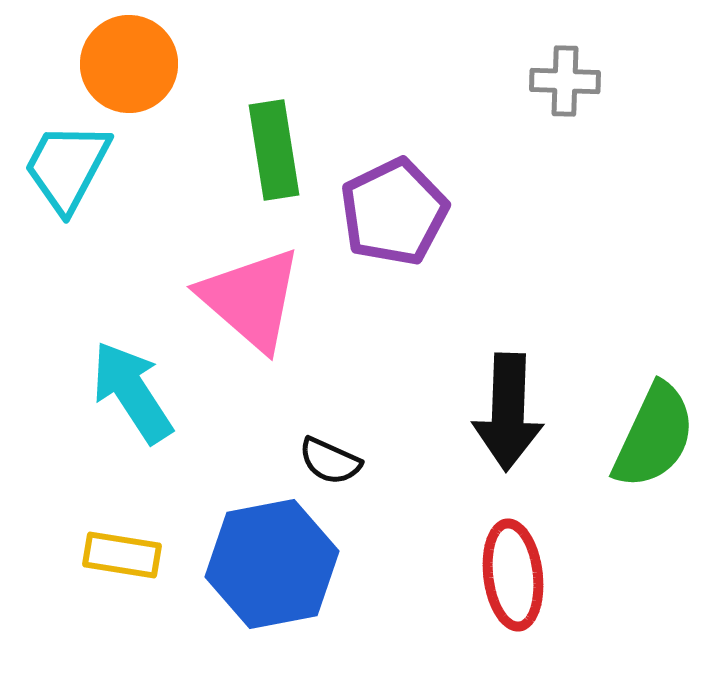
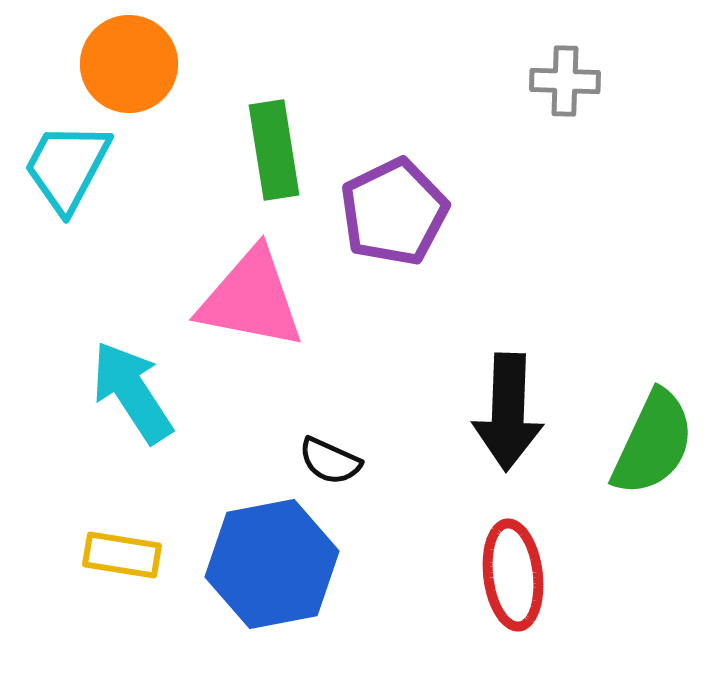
pink triangle: rotated 30 degrees counterclockwise
green semicircle: moved 1 px left, 7 px down
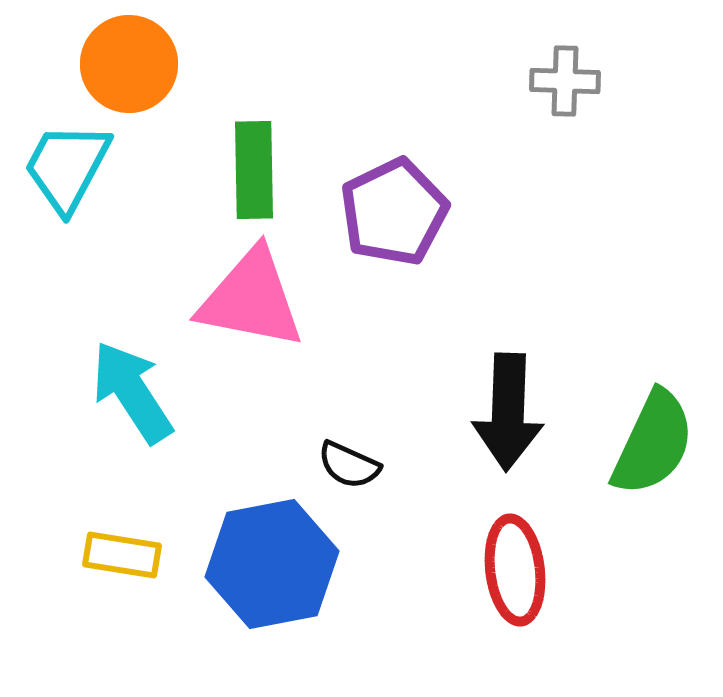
green rectangle: moved 20 px left, 20 px down; rotated 8 degrees clockwise
black semicircle: moved 19 px right, 4 px down
red ellipse: moved 2 px right, 5 px up
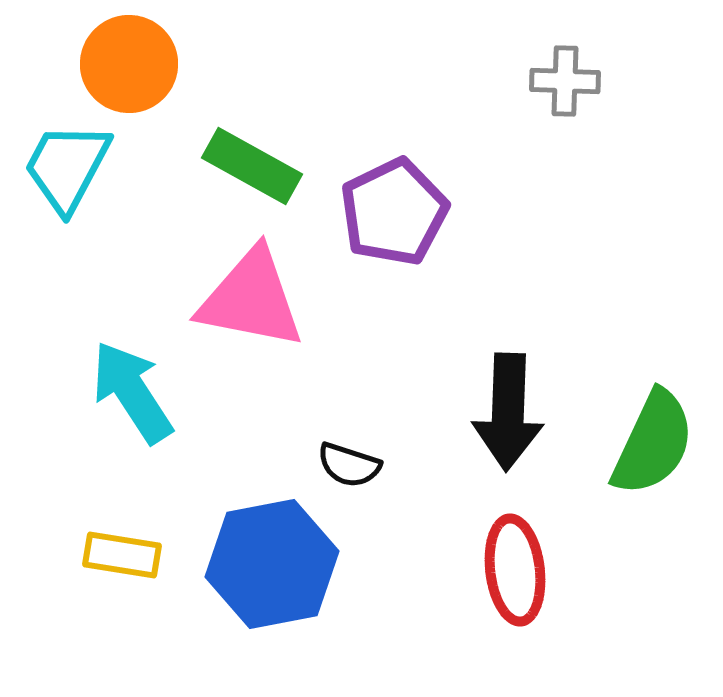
green rectangle: moved 2 px left, 4 px up; rotated 60 degrees counterclockwise
black semicircle: rotated 6 degrees counterclockwise
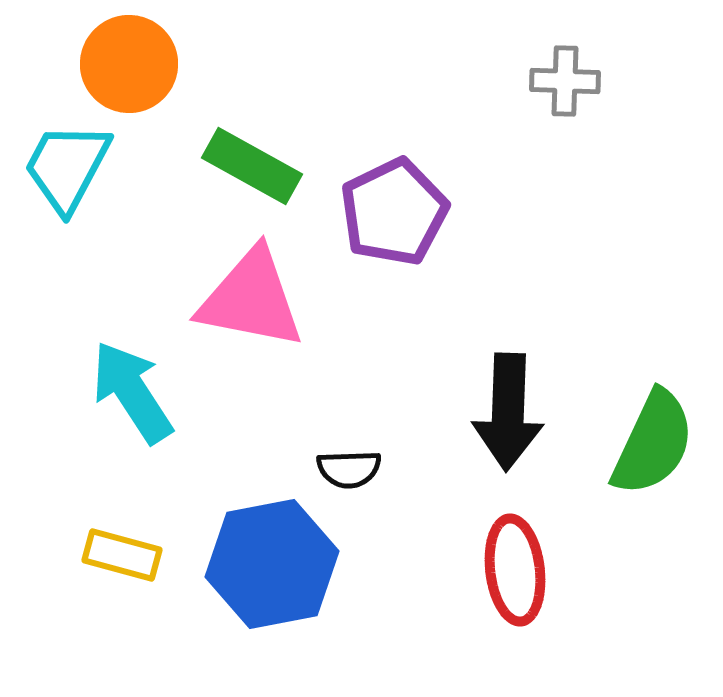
black semicircle: moved 4 px down; rotated 20 degrees counterclockwise
yellow rectangle: rotated 6 degrees clockwise
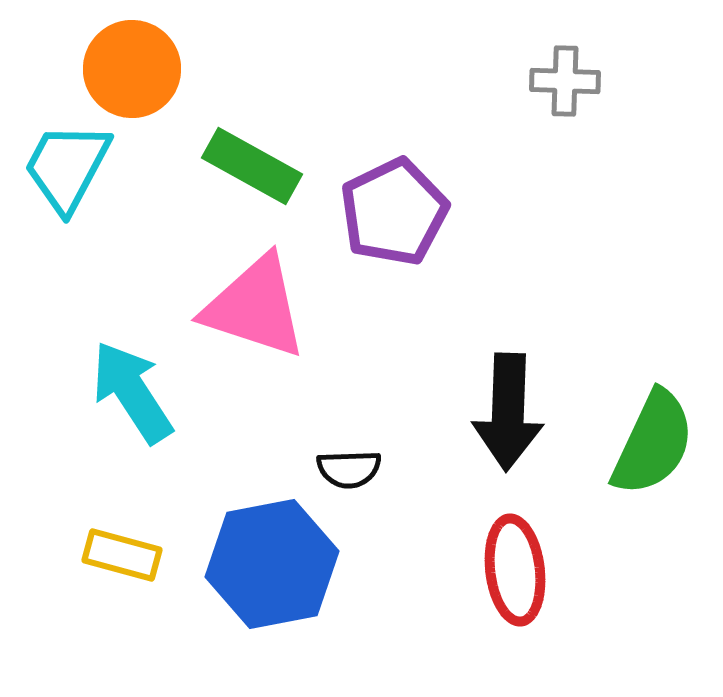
orange circle: moved 3 px right, 5 px down
pink triangle: moved 4 px right, 8 px down; rotated 7 degrees clockwise
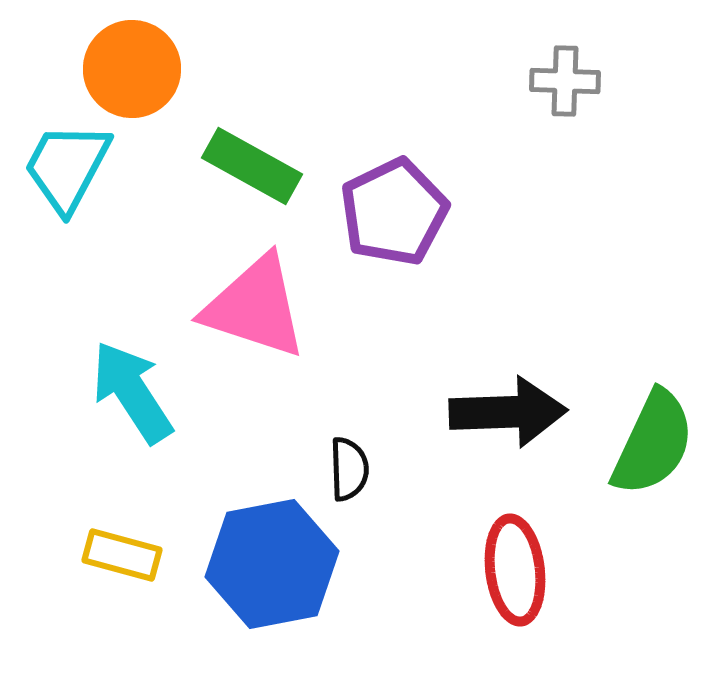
black arrow: rotated 94 degrees counterclockwise
black semicircle: rotated 90 degrees counterclockwise
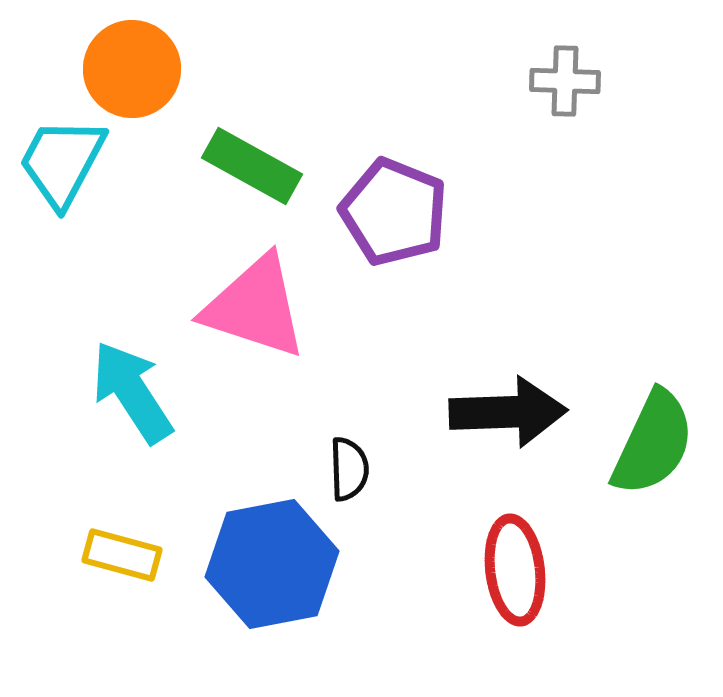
cyan trapezoid: moved 5 px left, 5 px up
purple pentagon: rotated 24 degrees counterclockwise
